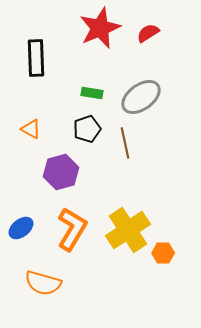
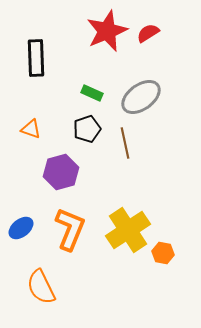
red star: moved 7 px right, 3 px down
green rectangle: rotated 15 degrees clockwise
orange triangle: rotated 10 degrees counterclockwise
orange L-shape: moved 2 px left; rotated 9 degrees counterclockwise
orange hexagon: rotated 10 degrees clockwise
orange semicircle: moved 2 px left, 4 px down; rotated 48 degrees clockwise
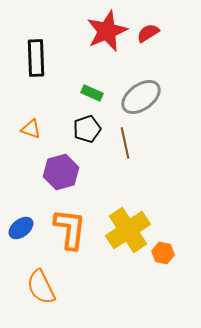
orange L-shape: rotated 15 degrees counterclockwise
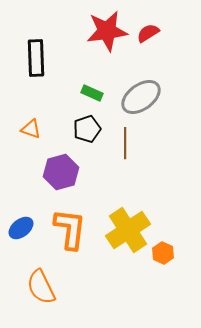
red star: rotated 15 degrees clockwise
brown line: rotated 12 degrees clockwise
orange hexagon: rotated 15 degrees clockwise
